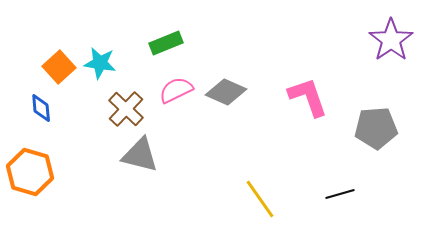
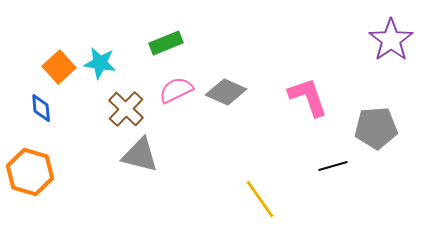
black line: moved 7 px left, 28 px up
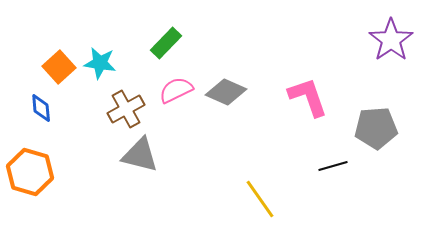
green rectangle: rotated 24 degrees counterclockwise
brown cross: rotated 18 degrees clockwise
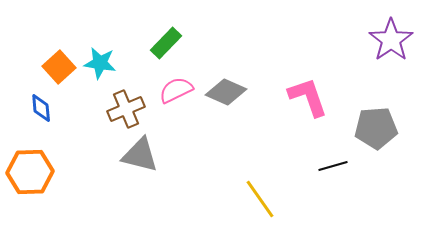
brown cross: rotated 6 degrees clockwise
orange hexagon: rotated 18 degrees counterclockwise
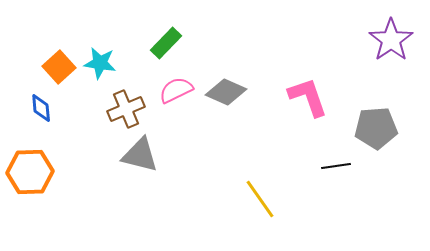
black line: moved 3 px right; rotated 8 degrees clockwise
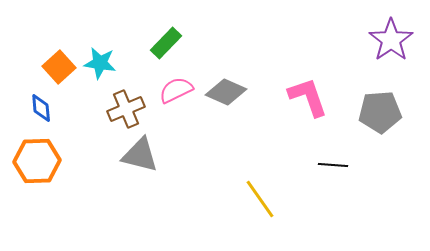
gray pentagon: moved 4 px right, 16 px up
black line: moved 3 px left, 1 px up; rotated 12 degrees clockwise
orange hexagon: moved 7 px right, 11 px up
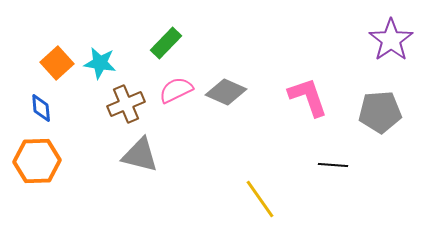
orange square: moved 2 px left, 4 px up
brown cross: moved 5 px up
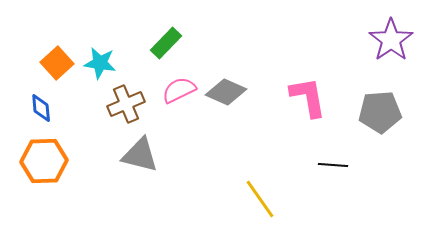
pink semicircle: moved 3 px right
pink L-shape: rotated 9 degrees clockwise
orange hexagon: moved 7 px right
